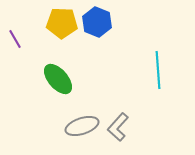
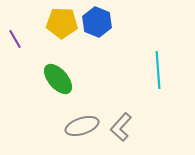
gray L-shape: moved 3 px right
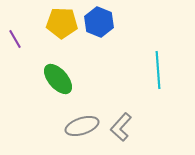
blue hexagon: moved 2 px right
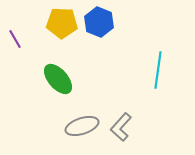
cyan line: rotated 12 degrees clockwise
